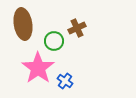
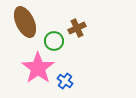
brown ellipse: moved 2 px right, 2 px up; rotated 16 degrees counterclockwise
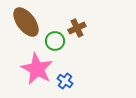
brown ellipse: moved 1 px right; rotated 12 degrees counterclockwise
green circle: moved 1 px right
pink star: moved 1 px left, 1 px down; rotated 8 degrees counterclockwise
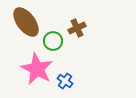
green circle: moved 2 px left
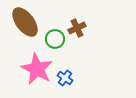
brown ellipse: moved 1 px left
green circle: moved 2 px right, 2 px up
blue cross: moved 3 px up
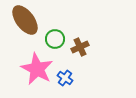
brown ellipse: moved 2 px up
brown cross: moved 3 px right, 19 px down
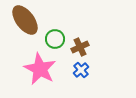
pink star: moved 3 px right
blue cross: moved 16 px right, 8 px up; rotated 14 degrees clockwise
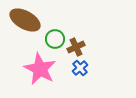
brown ellipse: rotated 24 degrees counterclockwise
brown cross: moved 4 px left
blue cross: moved 1 px left, 2 px up
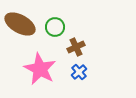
brown ellipse: moved 5 px left, 4 px down
green circle: moved 12 px up
blue cross: moved 1 px left, 4 px down
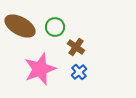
brown ellipse: moved 2 px down
brown cross: rotated 30 degrees counterclockwise
pink star: rotated 24 degrees clockwise
